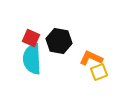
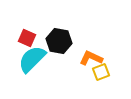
red square: moved 4 px left
cyan semicircle: rotated 48 degrees clockwise
yellow square: moved 2 px right
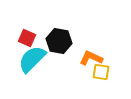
yellow square: rotated 30 degrees clockwise
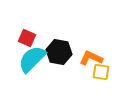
black hexagon: moved 11 px down
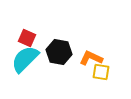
cyan semicircle: moved 7 px left
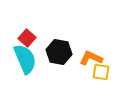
red square: rotated 18 degrees clockwise
cyan semicircle: rotated 112 degrees clockwise
